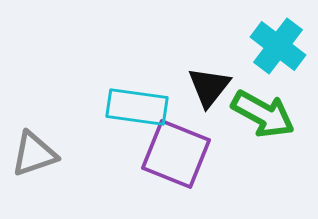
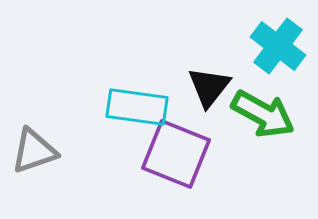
gray triangle: moved 3 px up
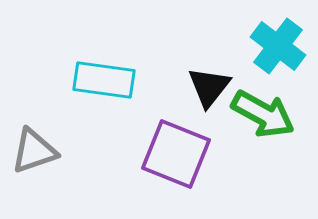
cyan rectangle: moved 33 px left, 27 px up
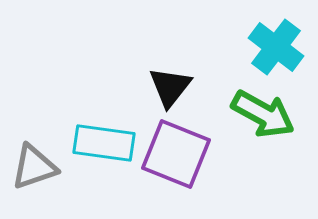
cyan cross: moved 2 px left, 1 px down
cyan rectangle: moved 63 px down
black triangle: moved 39 px left
gray triangle: moved 16 px down
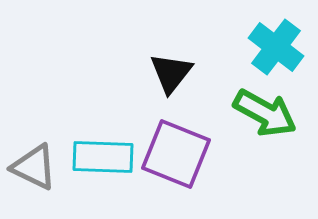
black triangle: moved 1 px right, 14 px up
green arrow: moved 2 px right, 1 px up
cyan rectangle: moved 1 px left, 14 px down; rotated 6 degrees counterclockwise
gray triangle: rotated 45 degrees clockwise
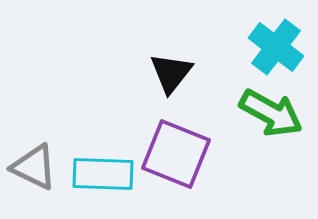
green arrow: moved 6 px right
cyan rectangle: moved 17 px down
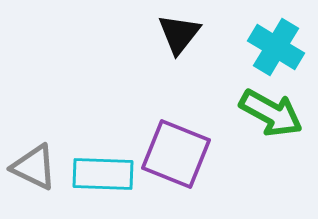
cyan cross: rotated 6 degrees counterclockwise
black triangle: moved 8 px right, 39 px up
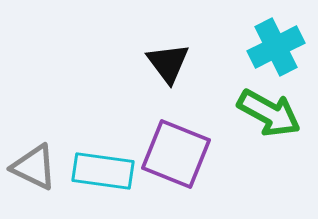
black triangle: moved 11 px left, 29 px down; rotated 15 degrees counterclockwise
cyan cross: rotated 32 degrees clockwise
green arrow: moved 2 px left
cyan rectangle: moved 3 px up; rotated 6 degrees clockwise
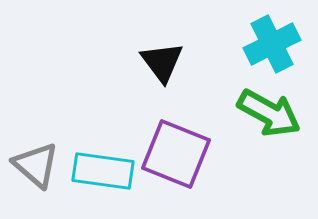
cyan cross: moved 4 px left, 3 px up
black triangle: moved 6 px left, 1 px up
gray triangle: moved 2 px right, 2 px up; rotated 15 degrees clockwise
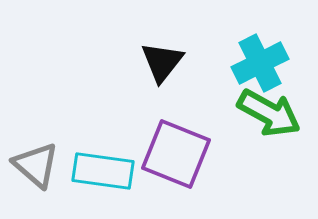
cyan cross: moved 12 px left, 19 px down
black triangle: rotated 15 degrees clockwise
